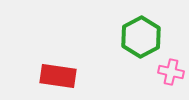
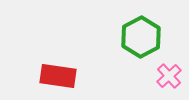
pink cross: moved 2 px left, 4 px down; rotated 35 degrees clockwise
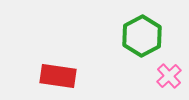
green hexagon: moved 1 px right, 1 px up
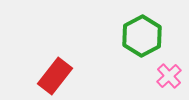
red rectangle: moved 3 px left; rotated 60 degrees counterclockwise
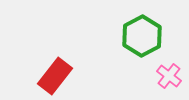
pink cross: rotated 10 degrees counterclockwise
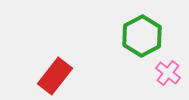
pink cross: moved 1 px left, 3 px up
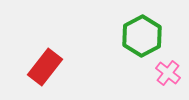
red rectangle: moved 10 px left, 9 px up
